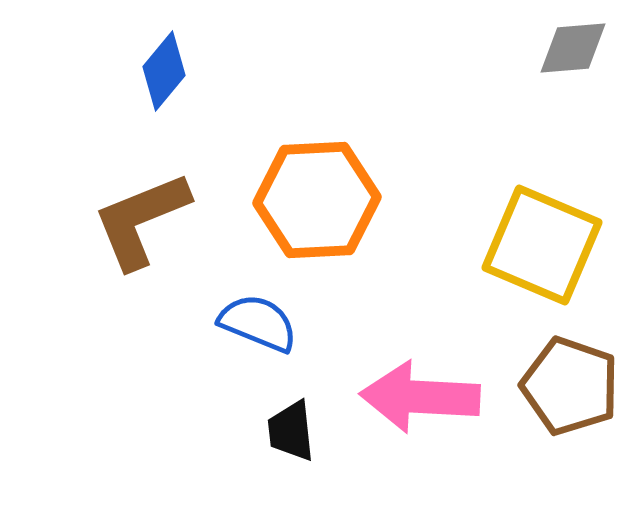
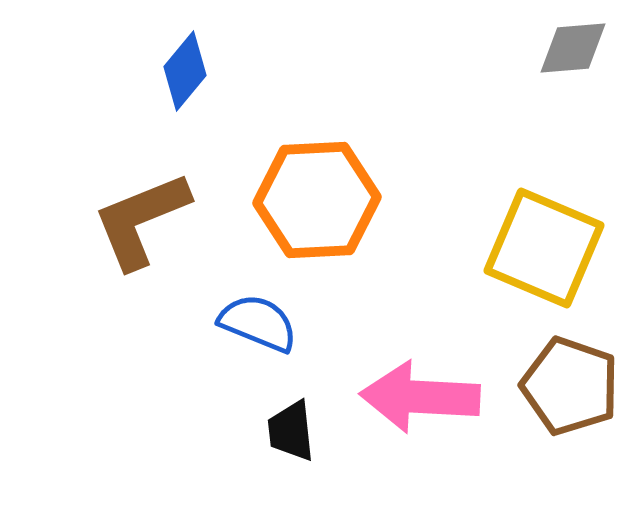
blue diamond: moved 21 px right
yellow square: moved 2 px right, 3 px down
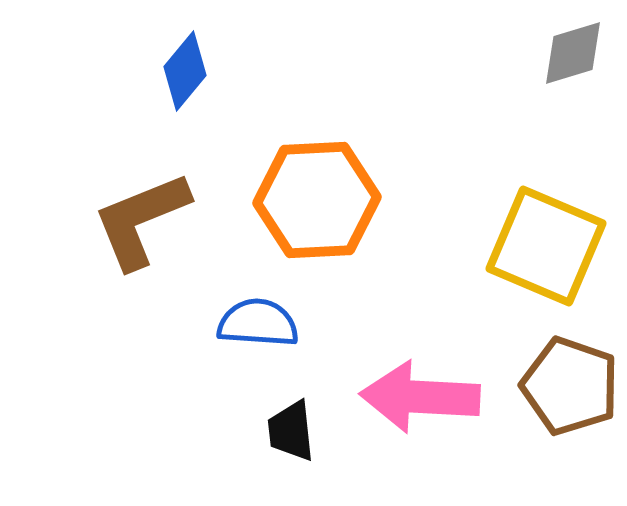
gray diamond: moved 5 px down; rotated 12 degrees counterclockwise
yellow square: moved 2 px right, 2 px up
blue semicircle: rotated 18 degrees counterclockwise
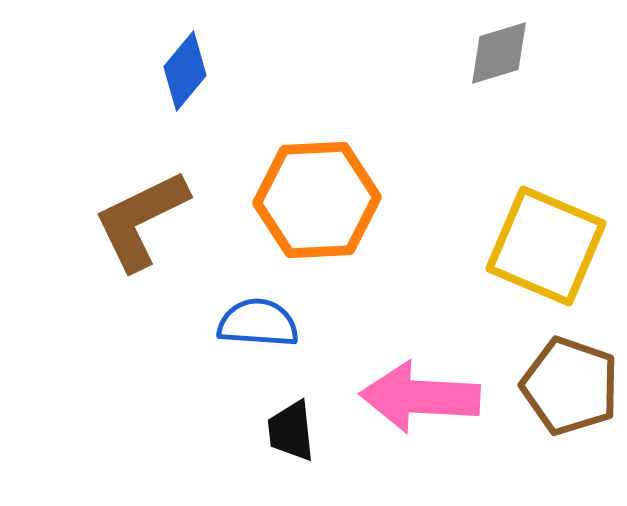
gray diamond: moved 74 px left
brown L-shape: rotated 4 degrees counterclockwise
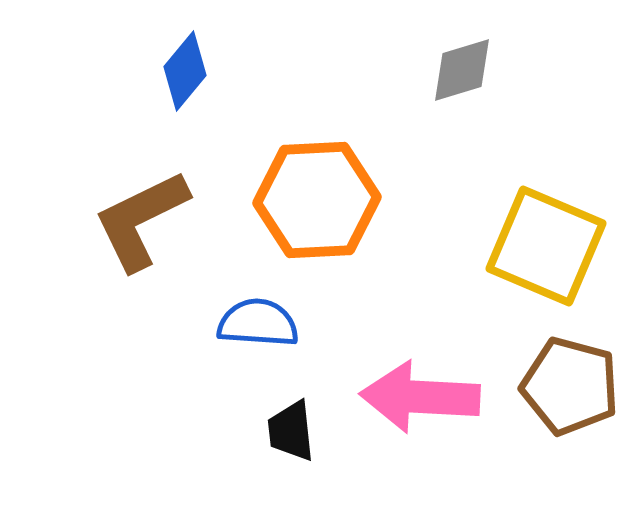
gray diamond: moved 37 px left, 17 px down
brown pentagon: rotated 4 degrees counterclockwise
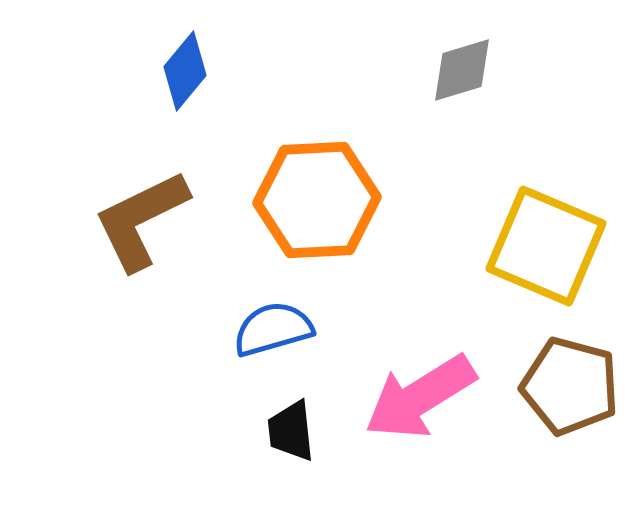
blue semicircle: moved 15 px right, 6 px down; rotated 20 degrees counterclockwise
pink arrow: rotated 35 degrees counterclockwise
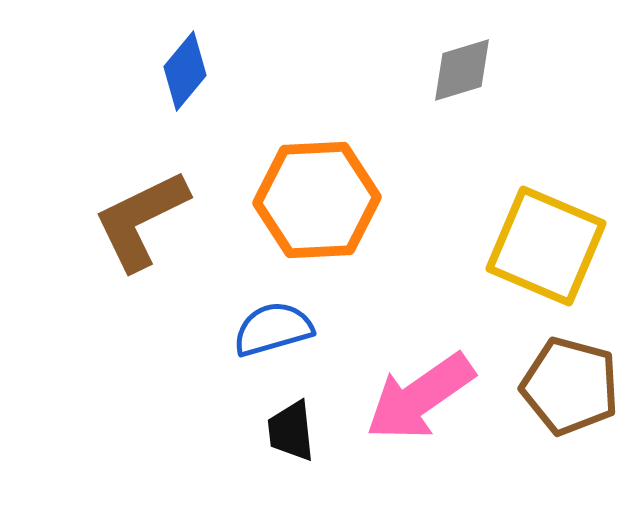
pink arrow: rotated 3 degrees counterclockwise
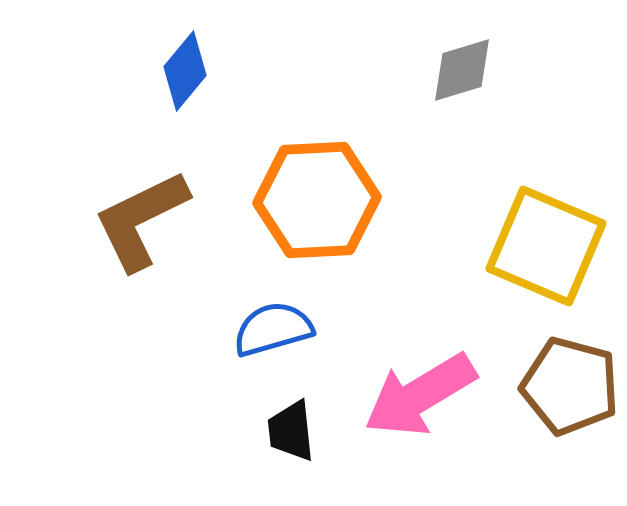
pink arrow: moved 2 px up; rotated 4 degrees clockwise
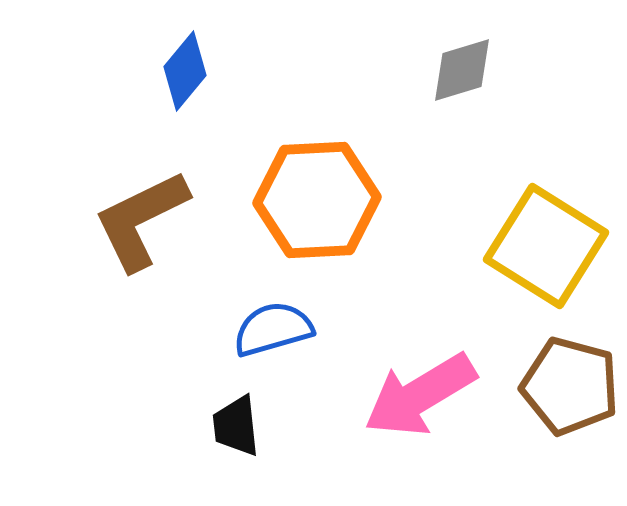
yellow square: rotated 9 degrees clockwise
black trapezoid: moved 55 px left, 5 px up
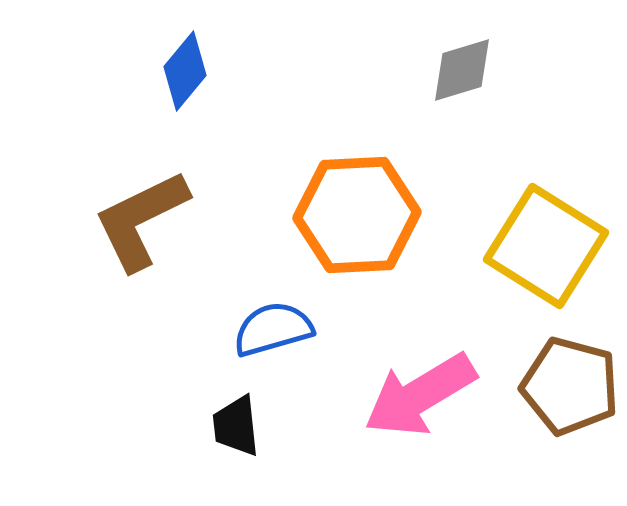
orange hexagon: moved 40 px right, 15 px down
